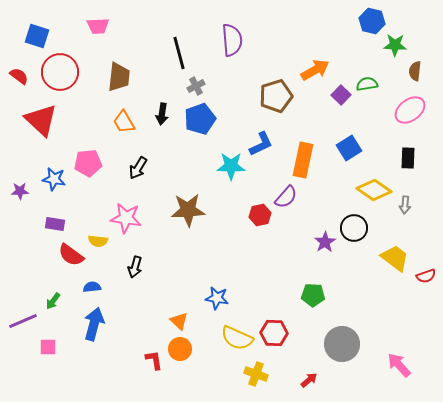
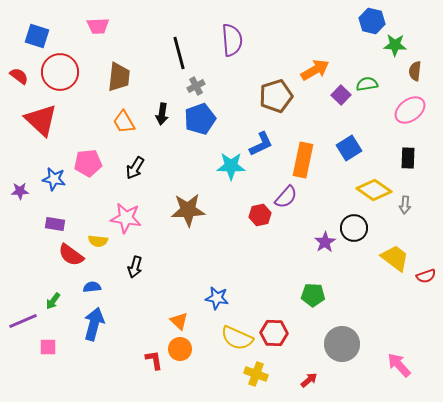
black arrow at (138, 168): moved 3 px left
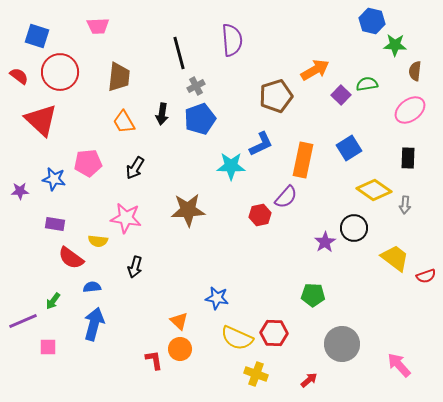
red semicircle at (71, 255): moved 3 px down
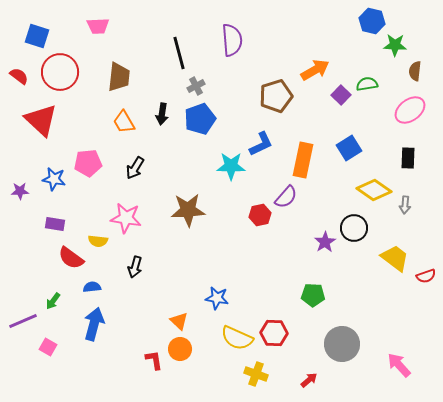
pink square at (48, 347): rotated 30 degrees clockwise
